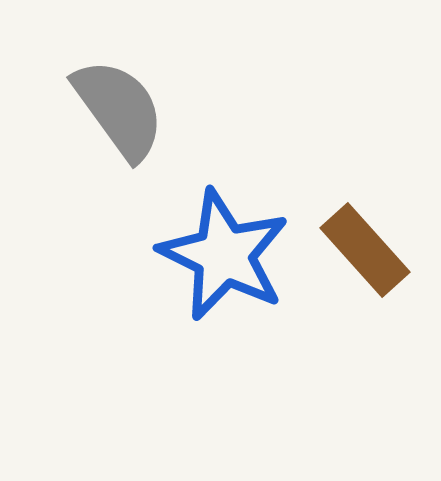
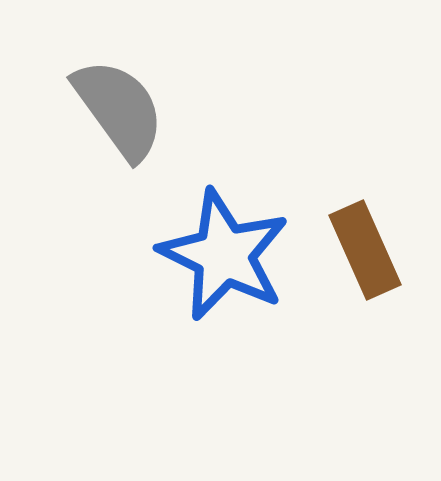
brown rectangle: rotated 18 degrees clockwise
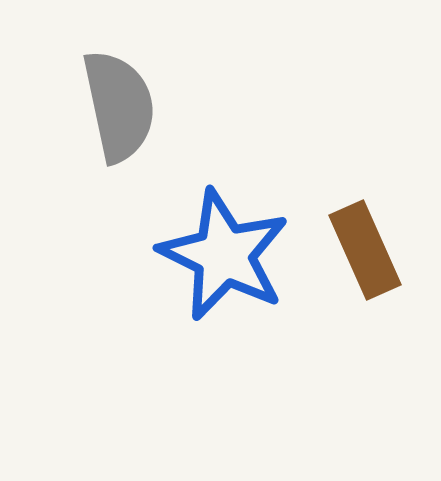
gray semicircle: moved 3 px up; rotated 24 degrees clockwise
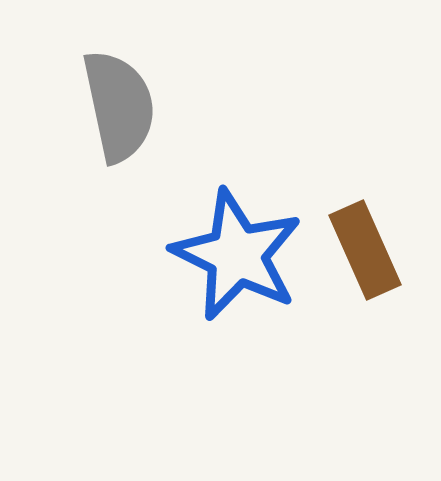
blue star: moved 13 px right
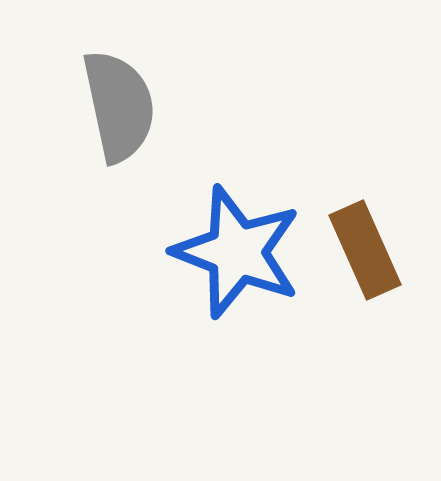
blue star: moved 3 px up; rotated 5 degrees counterclockwise
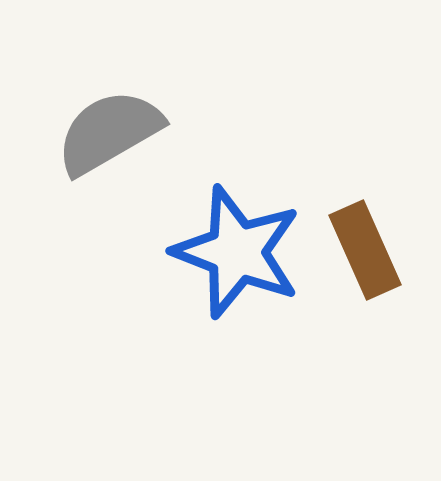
gray semicircle: moved 10 px left, 26 px down; rotated 108 degrees counterclockwise
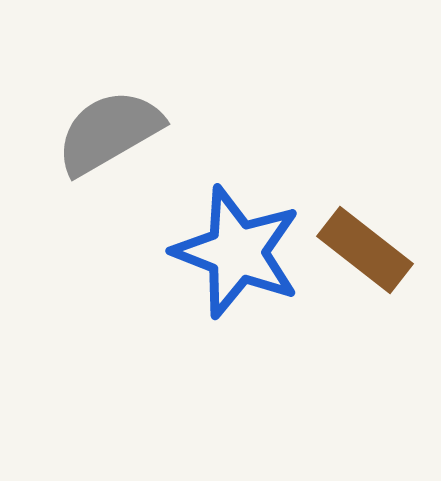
brown rectangle: rotated 28 degrees counterclockwise
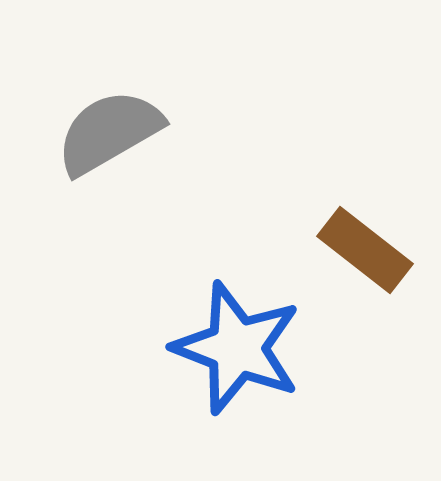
blue star: moved 96 px down
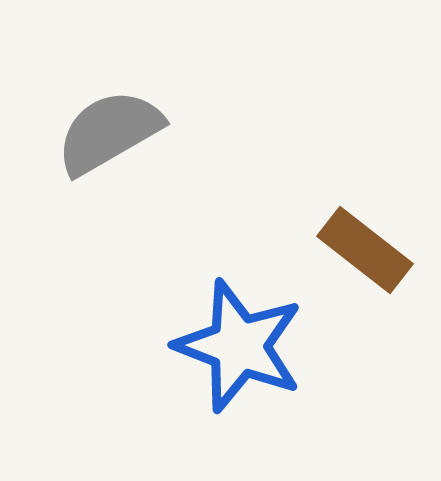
blue star: moved 2 px right, 2 px up
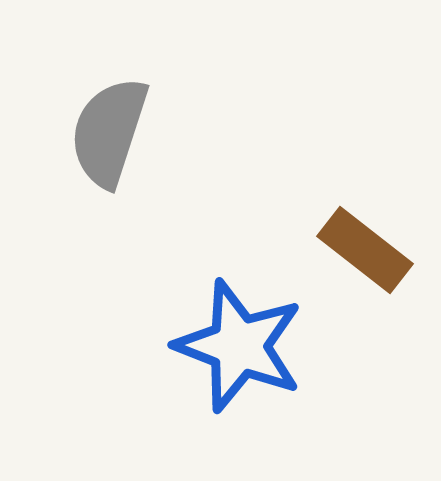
gray semicircle: rotated 42 degrees counterclockwise
